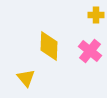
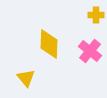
yellow diamond: moved 2 px up
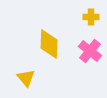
yellow cross: moved 5 px left, 2 px down
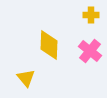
yellow cross: moved 2 px up
yellow diamond: moved 1 px down
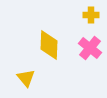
pink cross: moved 3 px up
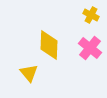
yellow cross: rotated 28 degrees clockwise
yellow triangle: moved 3 px right, 5 px up
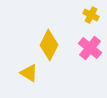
yellow diamond: rotated 24 degrees clockwise
yellow triangle: rotated 18 degrees counterclockwise
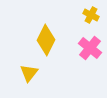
yellow diamond: moved 3 px left, 5 px up
yellow triangle: rotated 36 degrees clockwise
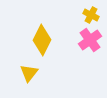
yellow diamond: moved 4 px left
pink cross: moved 8 px up; rotated 15 degrees clockwise
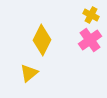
yellow triangle: rotated 12 degrees clockwise
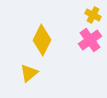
yellow cross: moved 2 px right
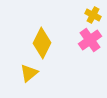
yellow diamond: moved 3 px down
